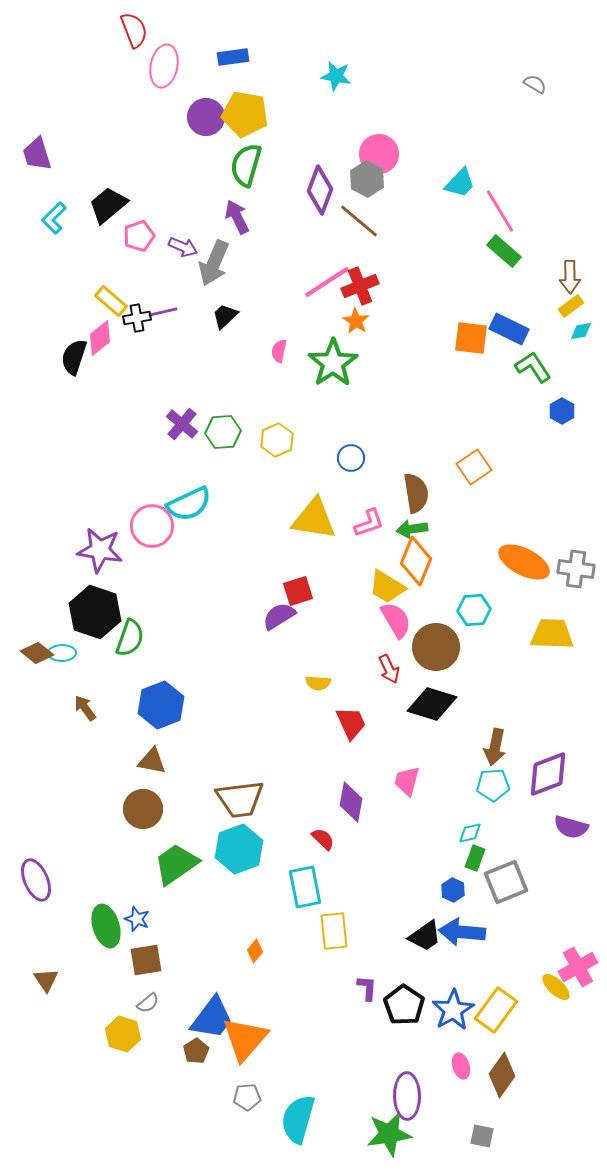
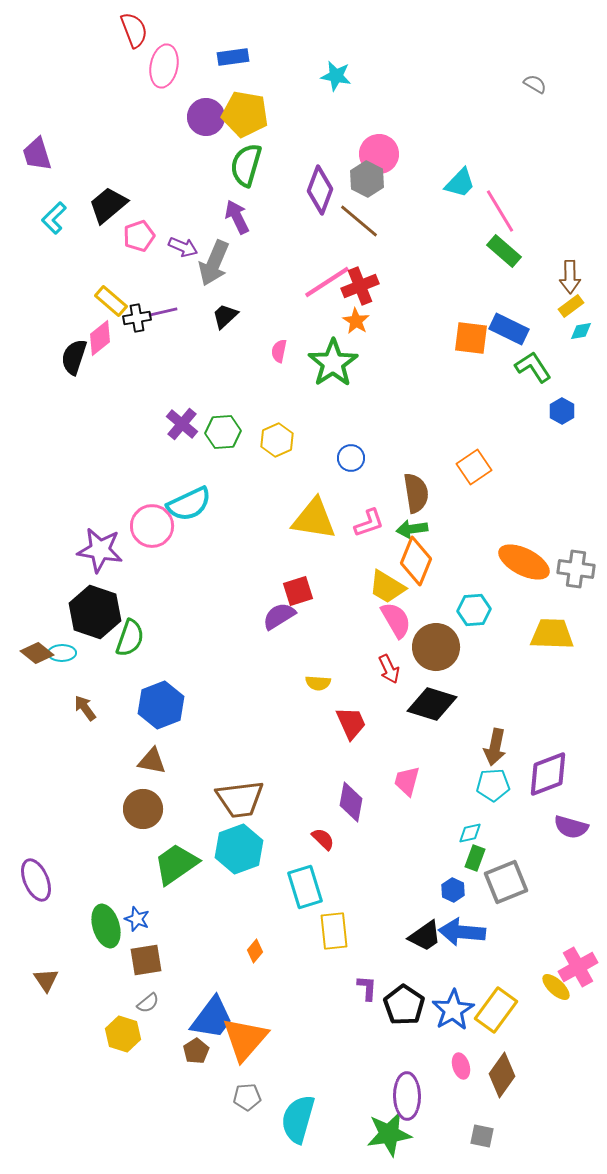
cyan rectangle at (305, 887): rotated 6 degrees counterclockwise
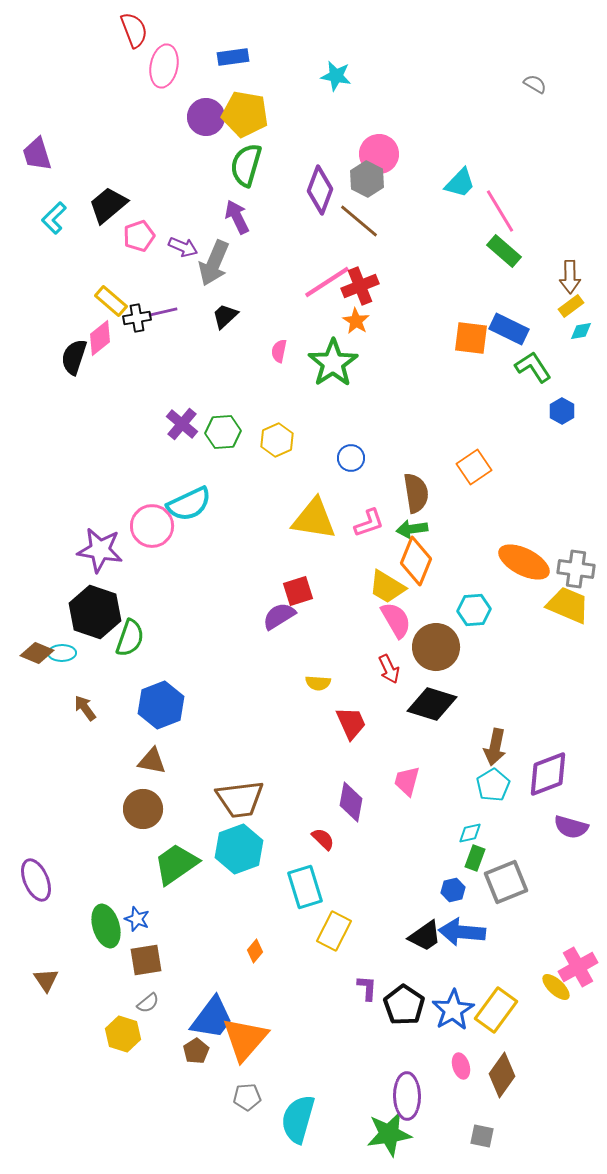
yellow trapezoid at (552, 634): moved 16 px right, 29 px up; rotated 21 degrees clockwise
brown diamond at (37, 653): rotated 16 degrees counterclockwise
cyan pentagon at (493, 785): rotated 28 degrees counterclockwise
blue hexagon at (453, 890): rotated 20 degrees clockwise
yellow rectangle at (334, 931): rotated 33 degrees clockwise
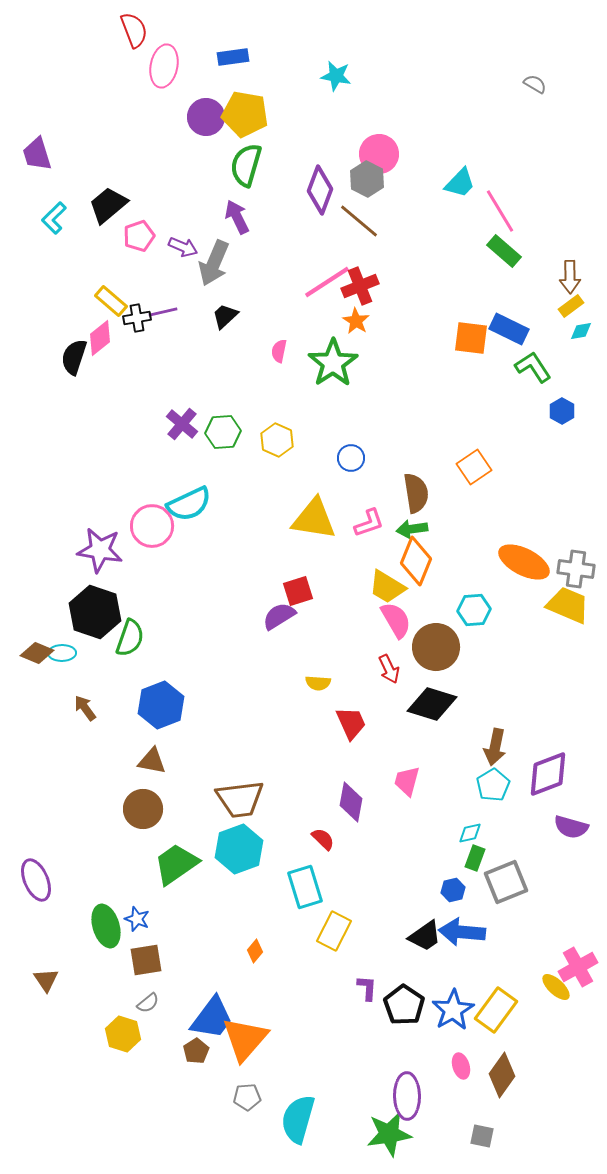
yellow hexagon at (277, 440): rotated 12 degrees counterclockwise
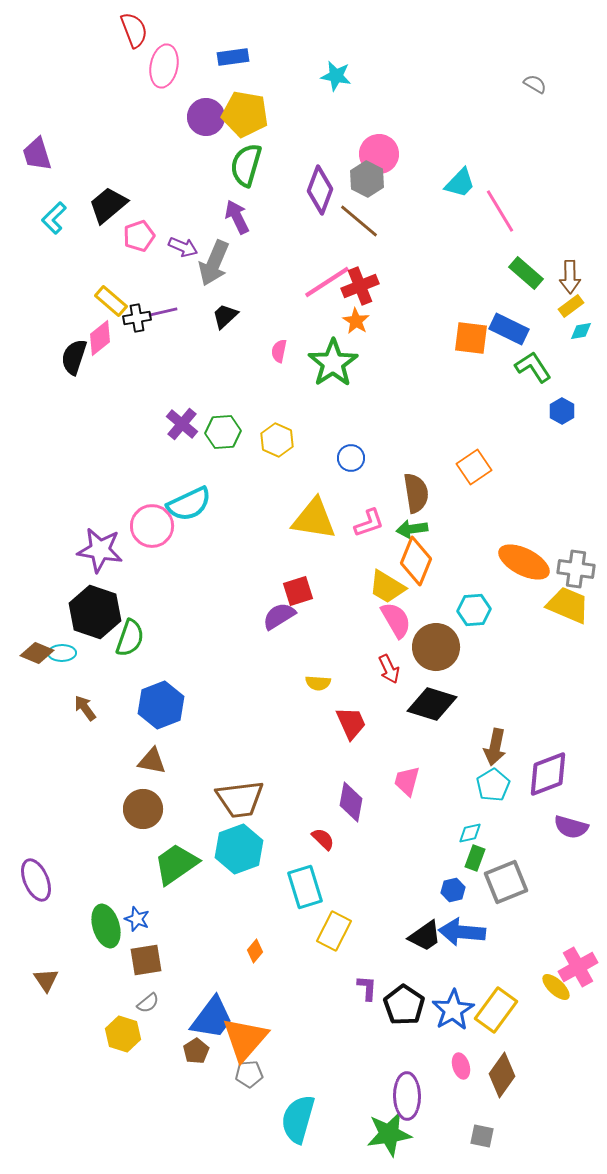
green rectangle at (504, 251): moved 22 px right, 22 px down
gray pentagon at (247, 1097): moved 2 px right, 23 px up
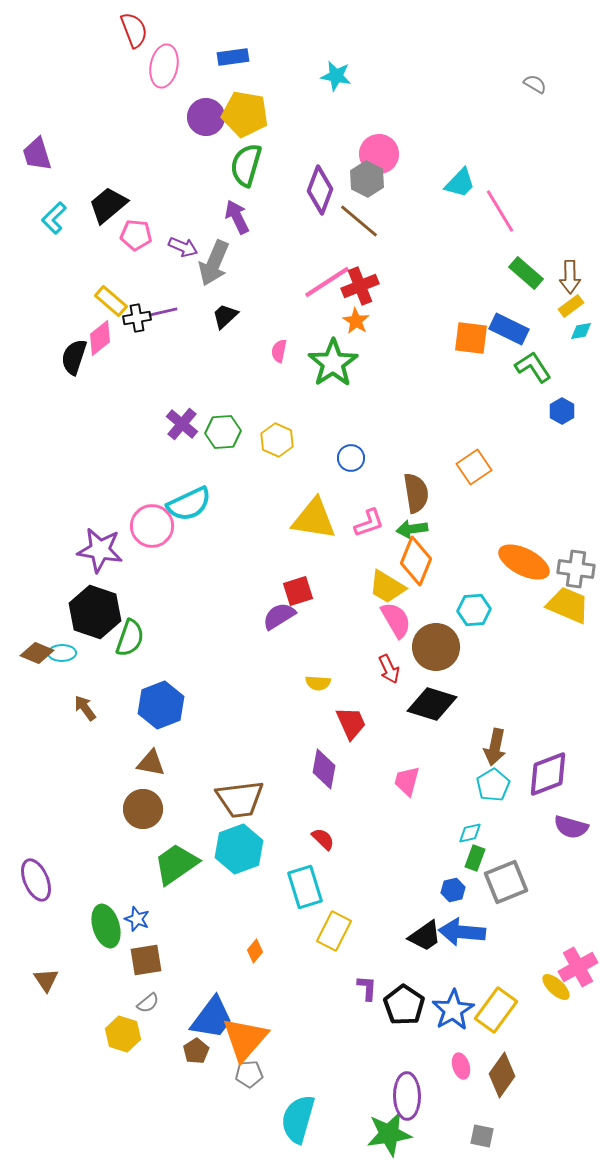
pink pentagon at (139, 236): moved 3 px left, 1 px up; rotated 24 degrees clockwise
brown triangle at (152, 761): moved 1 px left, 2 px down
purple diamond at (351, 802): moved 27 px left, 33 px up
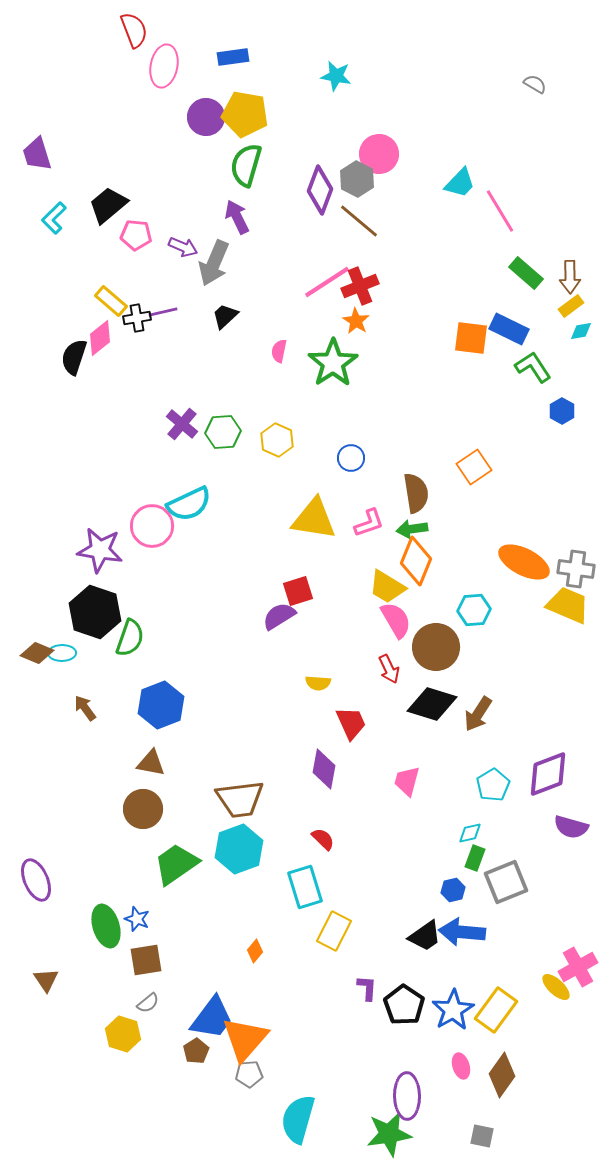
gray hexagon at (367, 179): moved 10 px left
brown arrow at (495, 747): moved 17 px left, 33 px up; rotated 21 degrees clockwise
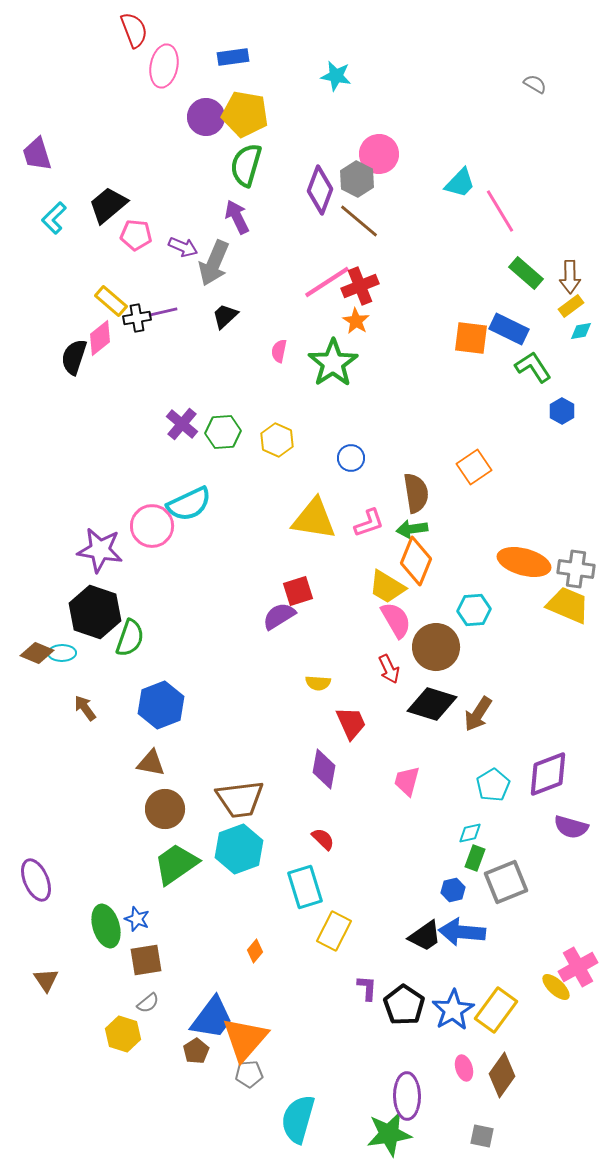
orange ellipse at (524, 562): rotated 12 degrees counterclockwise
brown circle at (143, 809): moved 22 px right
pink ellipse at (461, 1066): moved 3 px right, 2 px down
